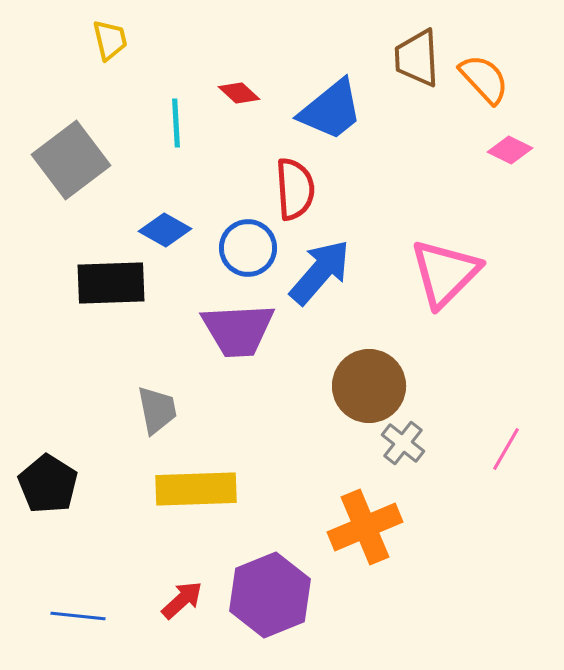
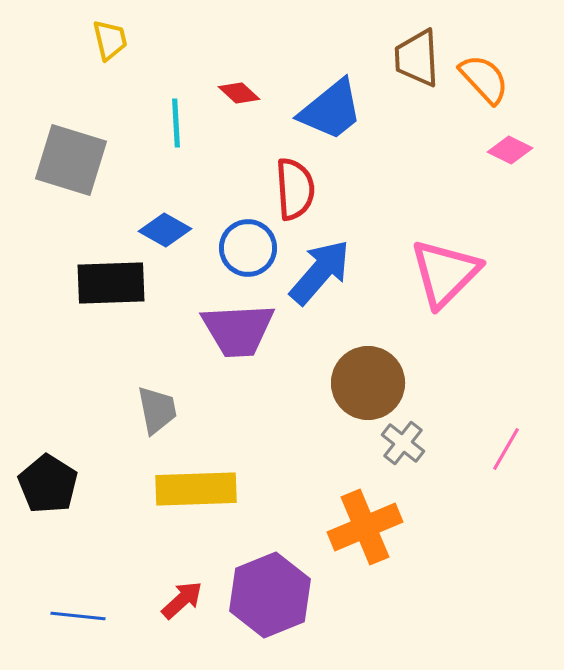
gray square: rotated 36 degrees counterclockwise
brown circle: moved 1 px left, 3 px up
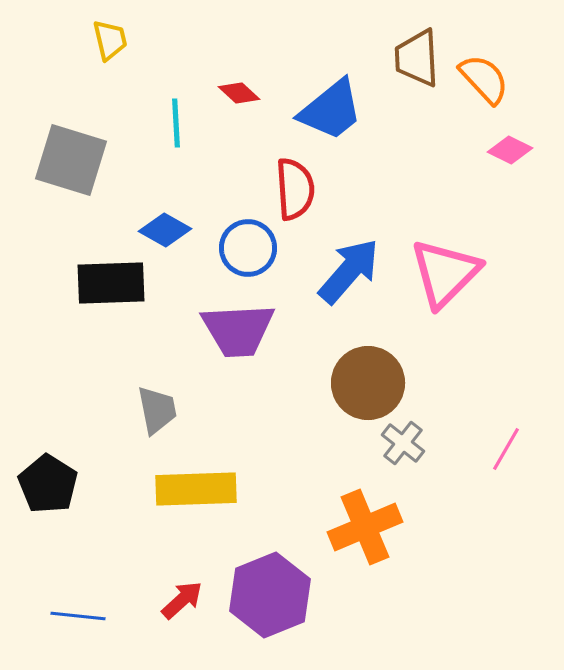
blue arrow: moved 29 px right, 1 px up
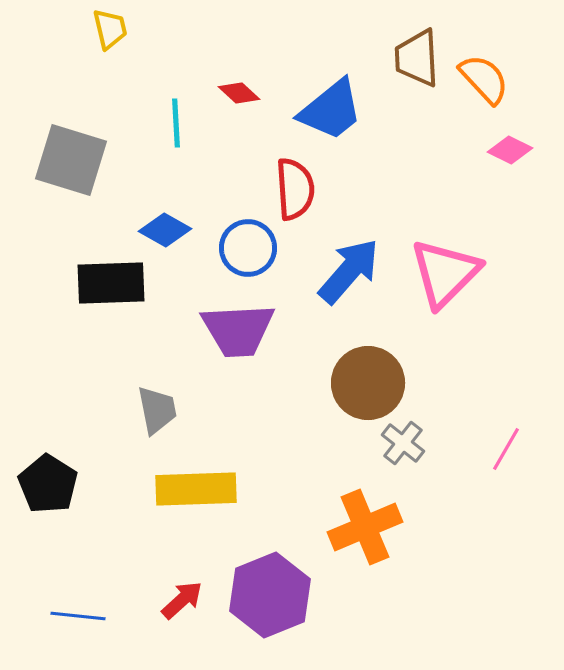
yellow trapezoid: moved 11 px up
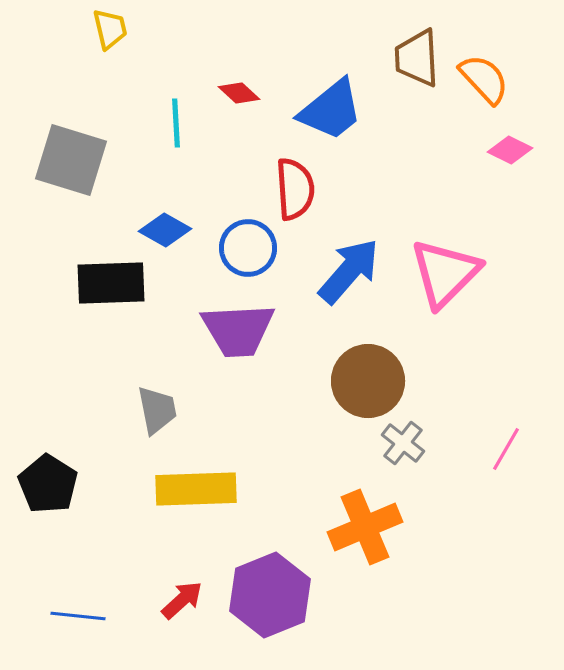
brown circle: moved 2 px up
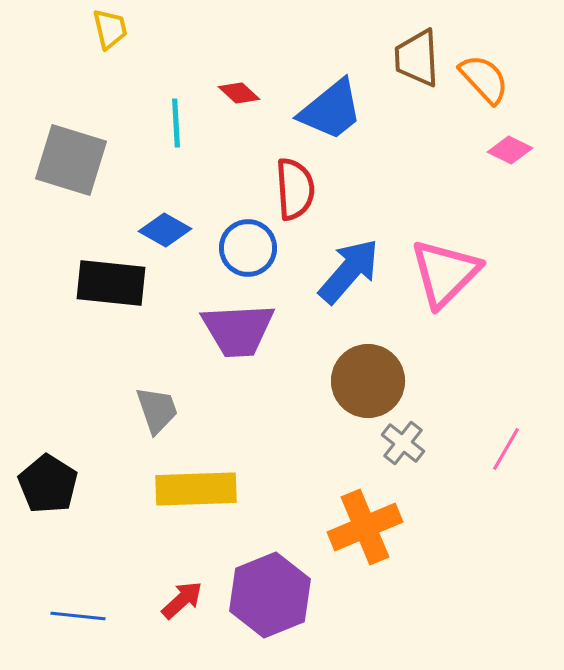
black rectangle: rotated 8 degrees clockwise
gray trapezoid: rotated 8 degrees counterclockwise
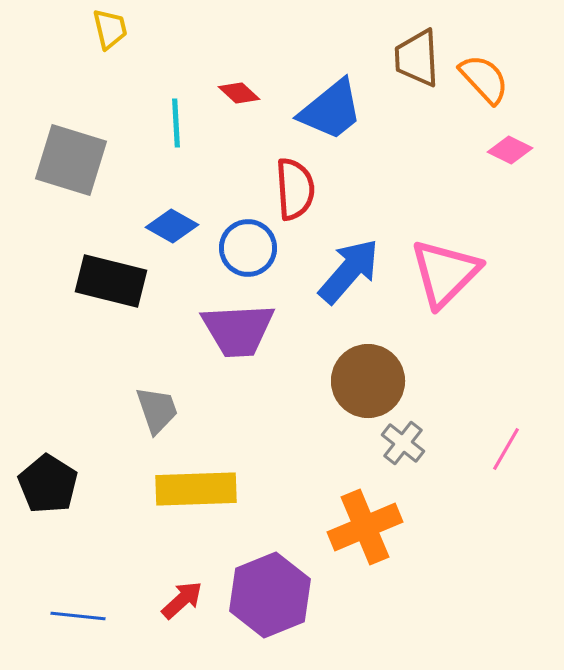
blue diamond: moved 7 px right, 4 px up
black rectangle: moved 2 px up; rotated 8 degrees clockwise
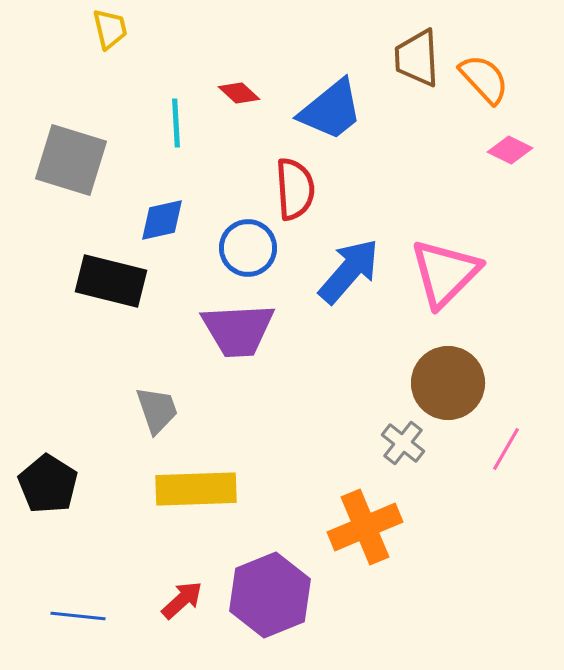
blue diamond: moved 10 px left, 6 px up; rotated 42 degrees counterclockwise
brown circle: moved 80 px right, 2 px down
